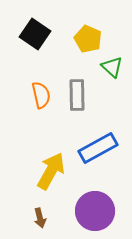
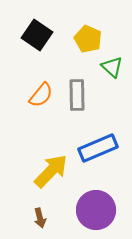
black square: moved 2 px right, 1 px down
orange semicircle: rotated 52 degrees clockwise
blue rectangle: rotated 6 degrees clockwise
yellow arrow: rotated 15 degrees clockwise
purple circle: moved 1 px right, 1 px up
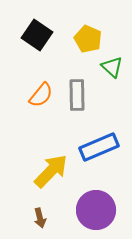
blue rectangle: moved 1 px right, 1 px up
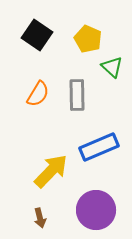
orange semicircle: moved 3 px left, 1 px up; rotated 8 degrees counterclockwise
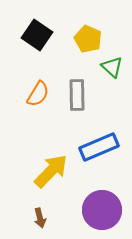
purple circle: moved 6 px right
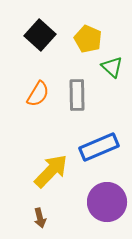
black square: moved 3 px right; rotated 8 degrees clockwise
purple circle: moved 5 px right, 8 px up
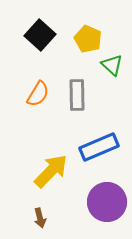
green triangle: moved 2 px up
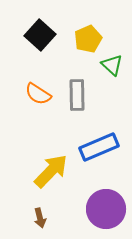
yellow pentagon: rotated 24 degrees clockwise
orange semicircle: rotated 92 degrees clockwise
purple circle: moved 1 px left, 7 px down
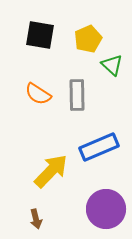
black square: rotated 32 degrees counterclockwise
brown arrow: moved 4 px left, 1 px down
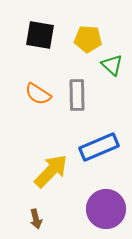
yellow pentagon: rotated 28 degrees clockwise
